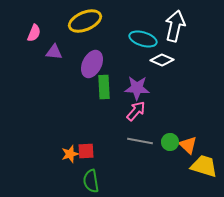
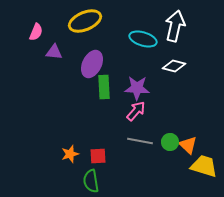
pink semicircle: moved 2 px right, 1 px up
white diamond: moved 12 px right, 6 px down; rotated 10 degrees counterclockwise
red square: moved 12 px right, 5 px down
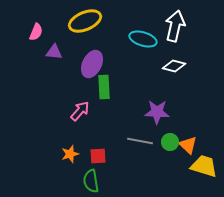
purple star: moved 20 px right, 24 px down
pink arrow: moved 56 px left
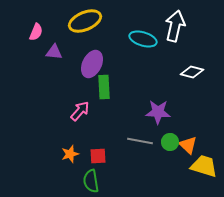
white diamond: moved 18 px right, 6 px down
purple star: moved 1 px right
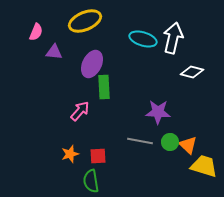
white arrow: moved 2 px left, 12 px down
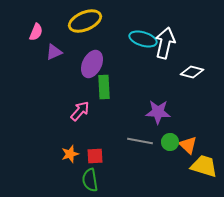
white arrow: moved 8 px left, 5 px down
purple triangle: rotated 30 degrees counterclockwise
red square: moved 3 px left
green semicircle: moved 1 px left, 1 px up
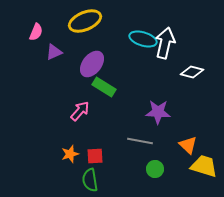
purple ellipse: rotated 12 degrees clockwise
green rectangle: rotated 55 degrees counterclockwise
green circle: moved 15 px left, 27 px down
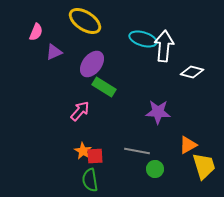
yellow ellipse: rotated 56 degrees clockwise
white arrow: moved 1 px left, 3 px down; rotated 8 degrees counterclockwise
gray line: moved 3 px left, 10 px down
orange triangle: rotated 48 degrees clockwise
orange star: moved 13 px right, 3 px up; rotated 24 degrees counterclockwise
yellow trapezoid: rotated 56 degrees clockwise
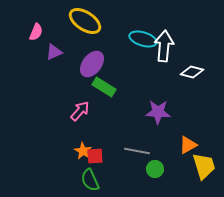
green semicircle: rotated 15 degrees counterclockwise
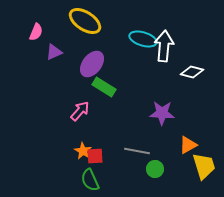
purple star: moved 4 px right, 1 px down
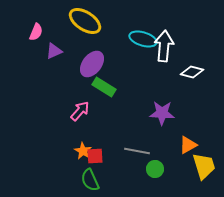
purple triangle: moved 1 px up
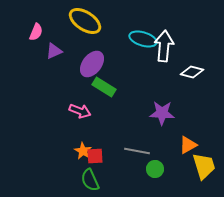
pink arrow: rotated 70 degrees clockwise
